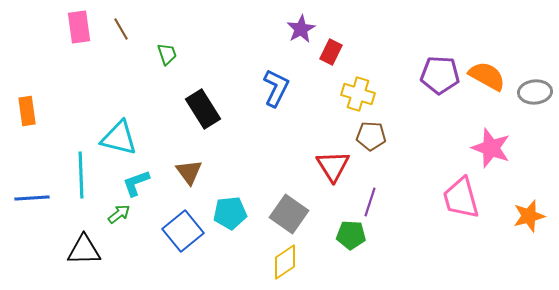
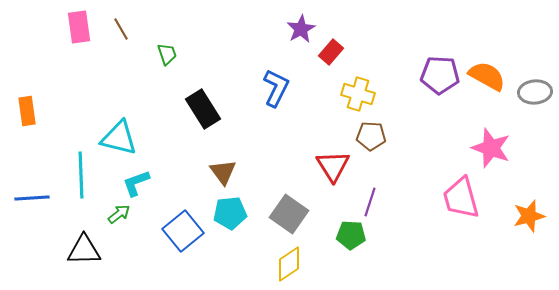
red rectangle: rotated 15 degrees clockwise
brown triangle: moved 34 px right
yellow diamond: moved 4 px right, 2 px down
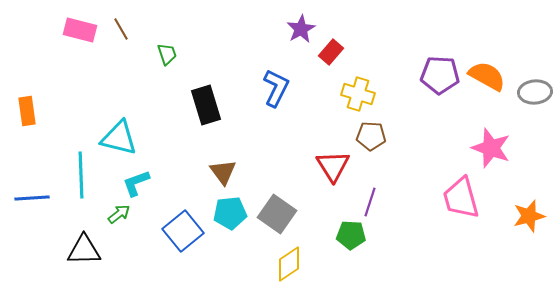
pink rectangle: moved 1 px right, 3 px down; rotated 68 degrees counterclockwise
black rectangle: moved 3 px right, 4 px up; rotated 15 degrees clockwise
gray square: moved 12 px left
